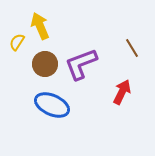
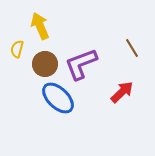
yellow semicircle: moved 7 px down; rotated 18 degrees counterclockwise
red arrow: rotated 20 degrees clockwise
blue ellipse: moved 6 px right, 7 px up; rotated 20 degrees clockwise
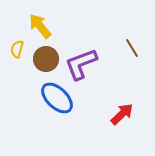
yellow arrow: rotated 16 degrees counterclockwise
brown circle: moved 1 px right, 5 px up
red arrow: moved 22 px down
blue ellipse: moved 1 px left
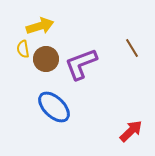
yellow arrow: rotated 112 degrees clockwise
yellow semicircle: moved 6 px right; rotated 24 degrees counterclockwise
blue ellipse: moved 3 px left, 9 px down
red arrow: moved 9 px right, 17 px down
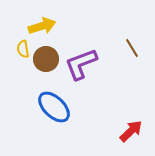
yellow arrow: moved 2 px right
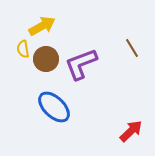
yellow arrow: rotated 12 degrees counterclockwise
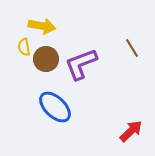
yellow arrow: rotated 40 degrees clockwise
yellow semicircle: moved 1 px right, 2 px up
blue ellipse: moved 1 px right
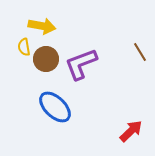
brown line: moved 8 px right, 4 px down
